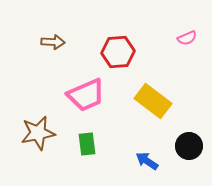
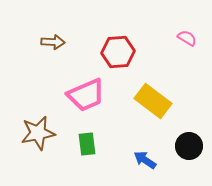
pink semicircle: rotated 126 degrees counterclockwise
blue arrow: moved 2 px left, 1 px up
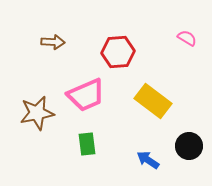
brown star: moved 1 px left, 20 px up
blue arrow: moved 3 px right
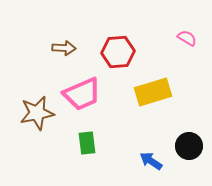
brown arrow: moved 11 px right, 6 px down
pink trapezoid: moved 4 px left, 1 px up
yellow rectangle: moved 9 px up; rotated 54 degrees counterclockwise
green rectangle: moved 1 px up
blue arrow: moved 3 px right, 1 px down
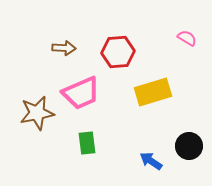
pink trapezoid: moved 1 px left, 1 px up
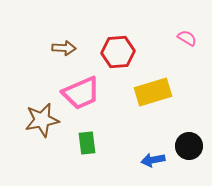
brown star: moved 5 px right, 7 px down
blue arrow: moved 2 px right, 1 px up; rotated 45 degrees counterclockwise
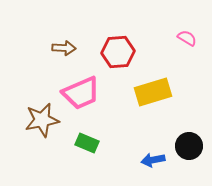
green rectangle: rotated 60 degrees counterclockwise
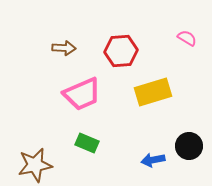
red hexagon: moved 3 px right, 1 px up
pink trapezoid: moved 1 px right, 1 px down
brown star: moved 7 px left, 45 px down
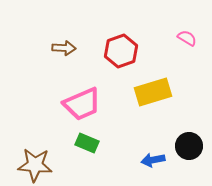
red hexagon: rotated 16 degrees counterclockwise
pink trapezoid: moved 10 px down
brown star: rotated 16 degrees clockwise
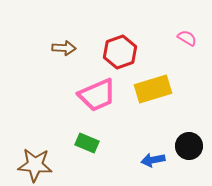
red hexagon: moved 1 px left, 1 px down
yellow rectangle: moved 3 px up
pink trapezoid: moved 15 px right, 9 px up
